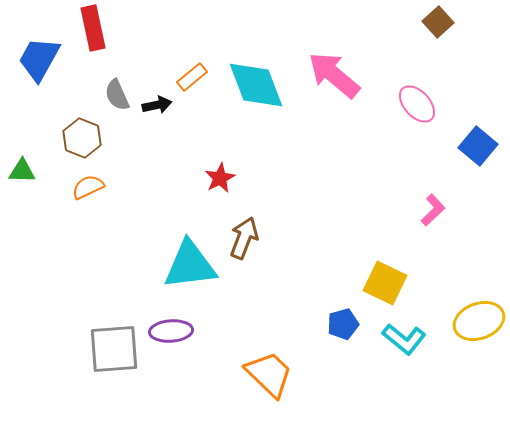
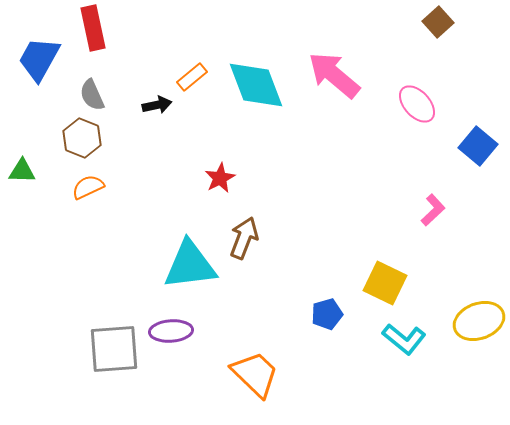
gray semicircle: moved 25 px left
blue pentagon: moved 16 px left, 10 px up
orange trapezoid: moved 14 px left
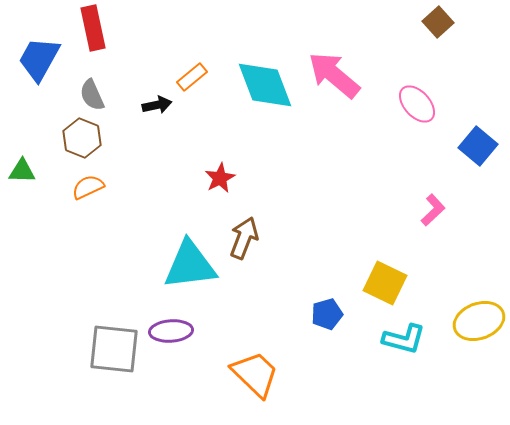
cyan diamond: moved 9 px right
cyan L-shape: rotated 24 degrees counterclockwise
gray square: rotated 10 degrees clockwise
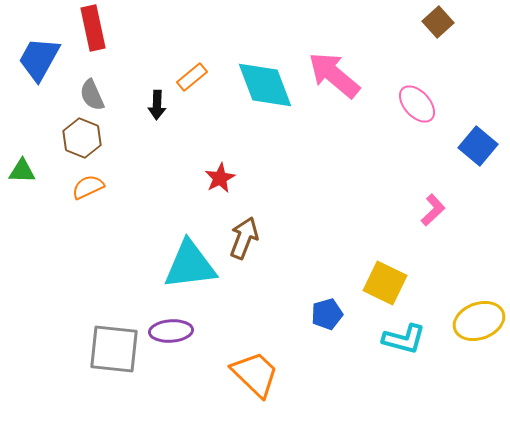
black arrow: rotated 104 degrees clockwise
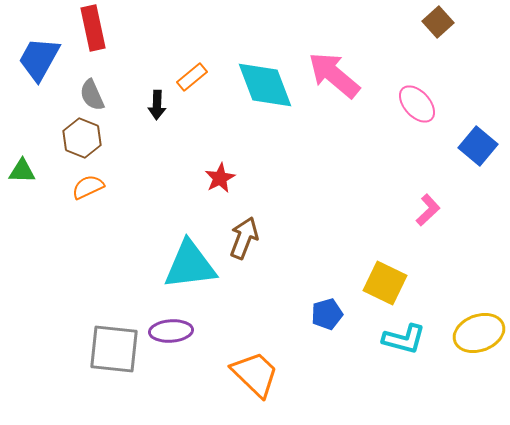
pink L-shape: moved 5 px left
yellow ellipse: moved 12 px down
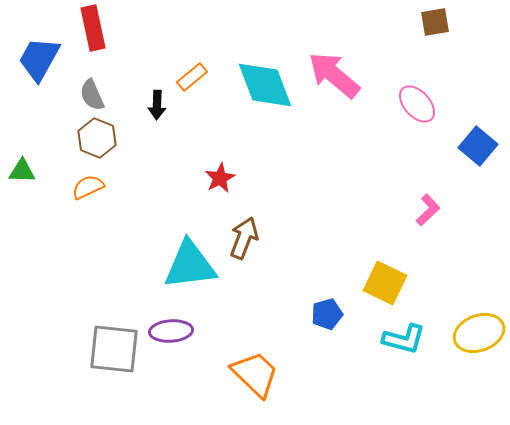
brown square: moved 3 px left; rotated 32 degrees clockwise
brown hexagon: moved 15 px right
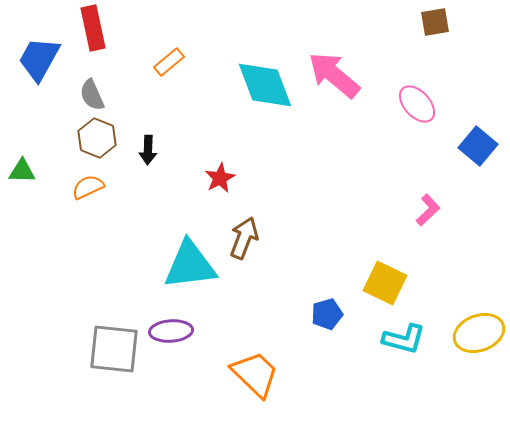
orange rectangle: moved 23 px left, 15 px up
black arrow: moved 9 px left, 45 px down
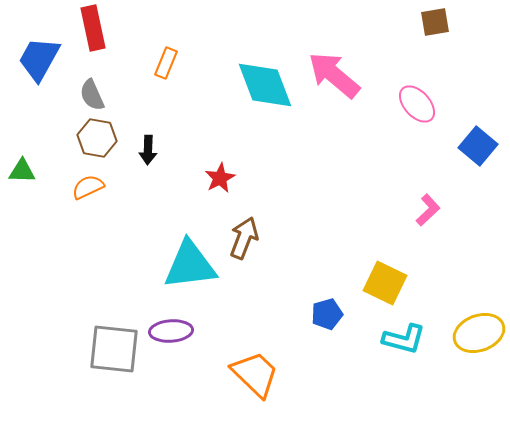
orange rectangle: moved 3 px left, 1 px down; rotated 28 degrees counterclockwise
brown hexagon: rotated 12 degrees counterclockwise
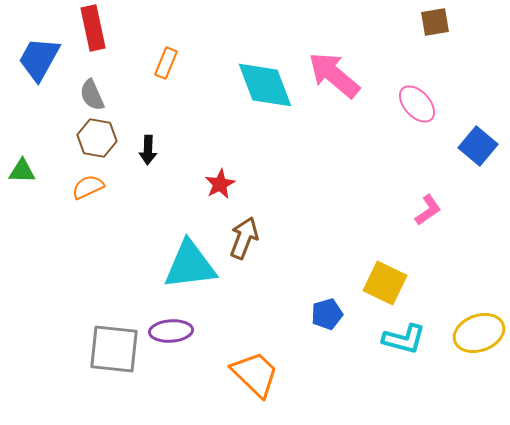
red star: moved 6 px down
pink L-shape: rotated 8 degrees clockwise
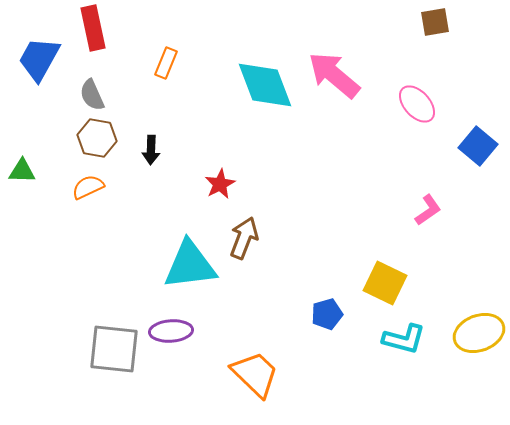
black arrow: moved 3 px right
